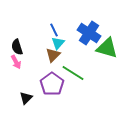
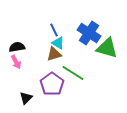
cyan triangle: rotated 40 degrees counterclockwise
black semicircle: rotated 98 degrees clockwise
brown triangle: moved 1 px right, 1 px up; rotated 28 degrees clockwise
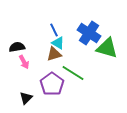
pink arrow: moved 8 px right
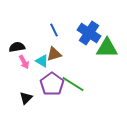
cyan triangle: moved 16 px left, 18 px down
green triangle: rotated 15 degrees counterclockwise
green line: moved 11 px down
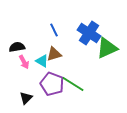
green triangle: rotated 25 degrees counterclockwise
purple pentagon: rotated 15 degrees counterclockwise
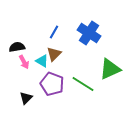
blue line: moved 2 px down; rotated 56 degrees clockwise
green triangle: moved 3 px right, 21 px down
brown triangle: rotated 28 degrees counterclockwise
green line: moved 10 px right
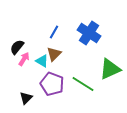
black semicircle: rotated 42 degrees counterclockwise
pink arrow: moved 3 px up; rotated 120 degrees counterclockwise
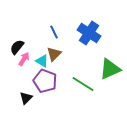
blue line: rotated 56 degrees counterclockwise
purple pentagon: moved 7 px left, 3 px up
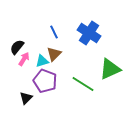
cyan triangle: rotated 48 degrees counterclockwise
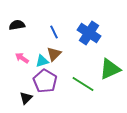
black semicircle: moved 22 px up; rotated 42 degrees clockwise
pink arrow: moved 2 px left, 1 px up; rotated 88 degrees counterclockwise
purple pentagon: rotated 10 degrees clockwise
